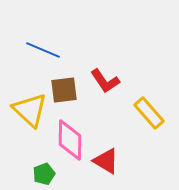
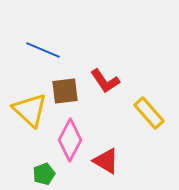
brown square: moved 1 px right, 1 px down
pink diamond: rotated 27 degrees clockwise
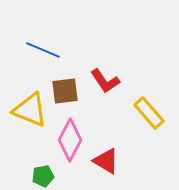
yellow triangle: rotated 21 degrees counterclockwise
green pentagon: moved 1 px left, 2 px down; rotated 10 degrees clockwise
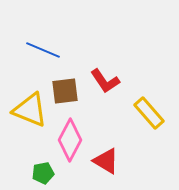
green pentagon: moved 3 px up
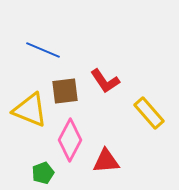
red triangle: rotated 36 degrees counterclockwise
green pentagon: rotated 10 degrees counterclockwise
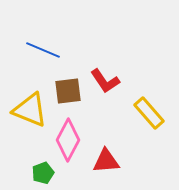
brown square: moved 3 px right
pink diamond: moved 2 px left
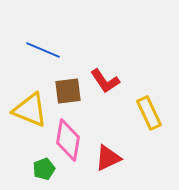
yellow rectangle: rotated 16 degrees clockwise
pink diamond: rotated 18 degrees counterclockwise
red triangle: moved 2 px right, 3 px up; rotated 20 degrees counterclockwise
green pentagon: moved 1 px right, 4 px up
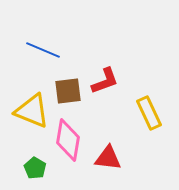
red L-shape: rotated 76 degrees counterclockwise
yellow triangle: moved 2 px right, 1 px down
red triangle: rotated 32 degrees clockwise
green pentagon: moved 9 px left, 1 px up; rotated 20 degrees counterclockwise
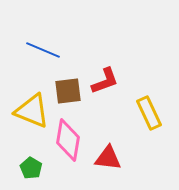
green pentagon: moved 4 px left
